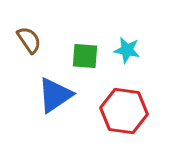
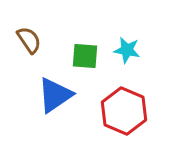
red hexagon: rotated 15 degrees clockwise
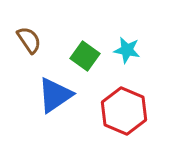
green square: rotated 32 degrees clockwise
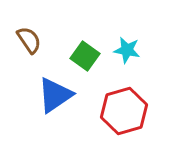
red hexagon: rotated 21 degrees clockwise
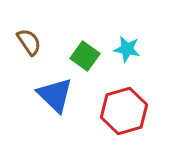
brown semicircle: moved 2 px down
cyan star: moved 1 px up
blue triangle: rotated 42 degrees counterclockwise
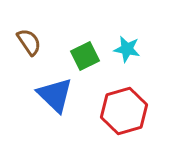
green square: rotated 28 degrees clockwise
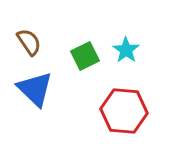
cyan star: moved 1 px left, 1 px down; rotated 24 degrees clockwise
blue triangle: moved 20 px left, 6 px up
red hexagon: rotated 21 degrees clockwise
